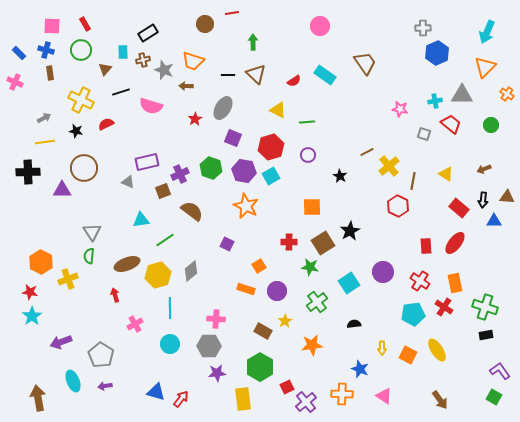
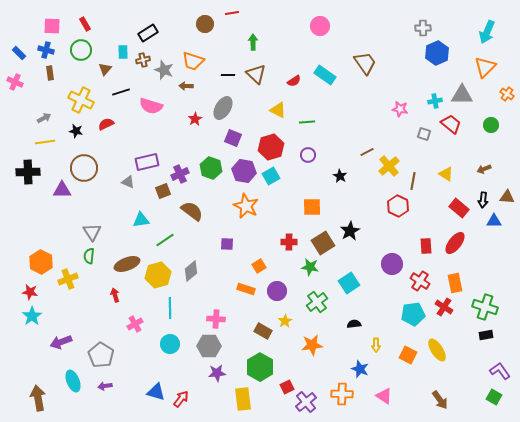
purple square at (227, 244): rotated 24 degrees counterclockwise
purple circle at (383, 272): moved 9 px right, 8 px up
yellow arrow at (382, 348): moved 6 px left, 3 px up
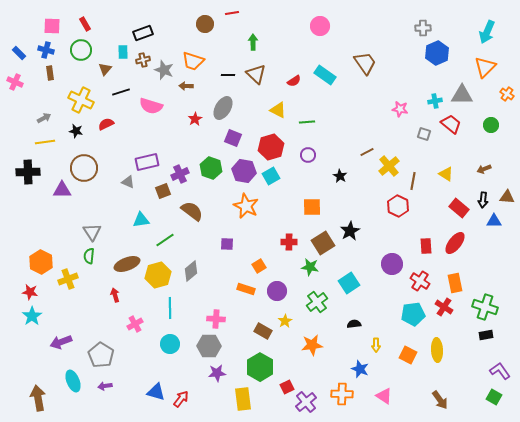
black rectangle at (148, 33): moved 5 px left; rotated 12 degrees clockwise
yellow ellipse at (437, 350): rotated 30 degrees clockwise
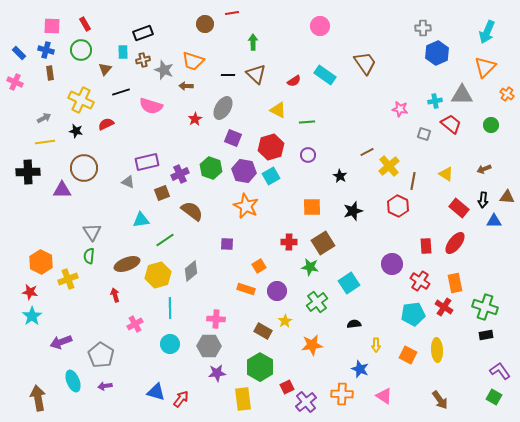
brown square at (163, 191): moved 1 px left, 2 px down
black star at (350, 231): moved 3 px right, 20 px up; rotated 12 degrees clockwise
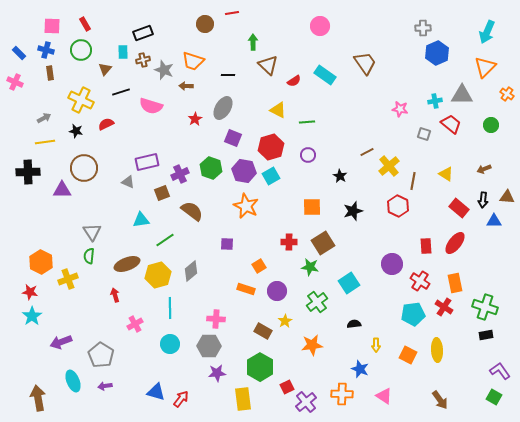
brown triangle at (256, 74): moved 12 px right, 9 px up
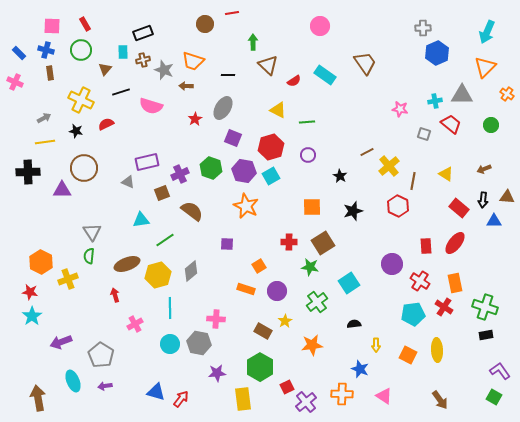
gray hexagon at (209, 346): moved 10 px left, 3 px up; rotated 10 degrees clockwise
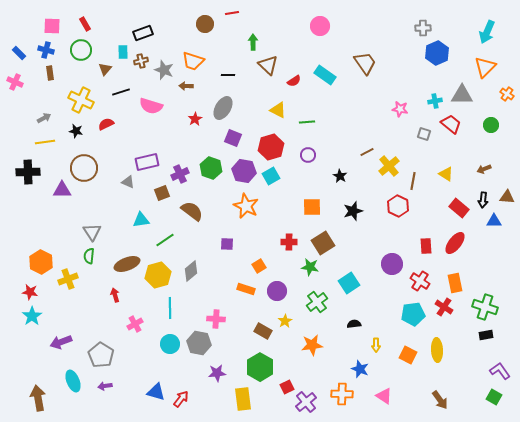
brown cross at (143, 60): moved 2 px left, 1 px down
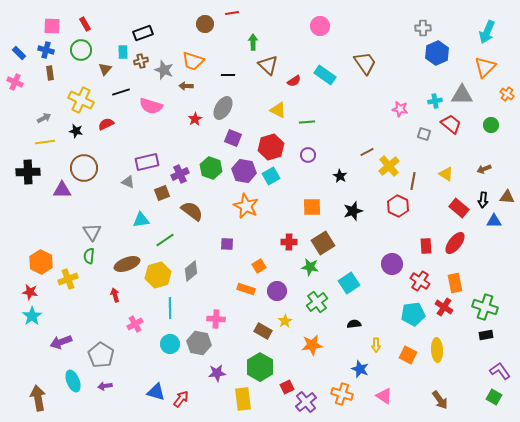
orange cross at (342, 394): rotated 15 degrees clockwise
